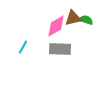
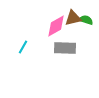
gray rectangle: moved 5 px right, 1 px up
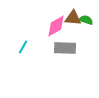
brown triangle: rotated 18 degrees clockwise
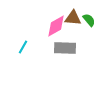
green semicircle: moved 3 px right; rotated 32 degrees clockwise
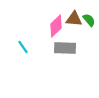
brown triangle: moved 1 px right, 1 px down
pink diamond: rotated 15 degrees counterclockwise
cyan line: rotated 64 degrees counterclockwise
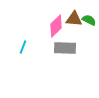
green semicircle: rotated 24 degrees counterclockwise
cyan line: rotated 56 degrees clockwise
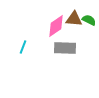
pink diamond: rotated 10 degrees clockwise
